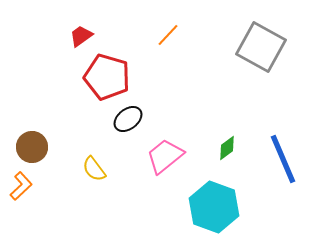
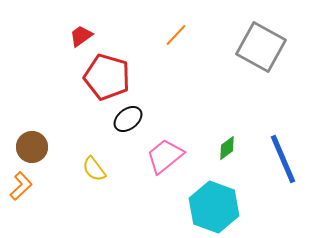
orange line: moved 8 px right
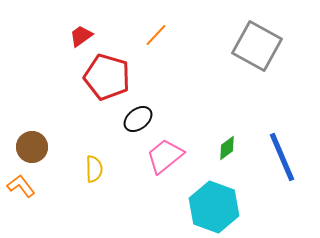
orange line: moved 20 px left
gray square: moved 4 px left, 1 px up
black ellipse: moved 10 px right
blue line: moved 1 px left, 2 px up
yellow semicircle: rotated 144 degrees counterclockwise
orange L-shape: rotated 84 degrees counterclockwise
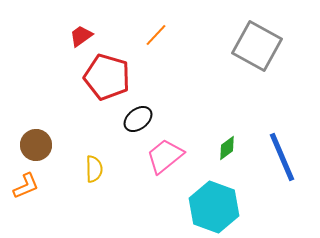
brown circle: moved 4 px right, 2 px up
orange L-shape: moved 5 px right; rotated 104 degrees clockwise
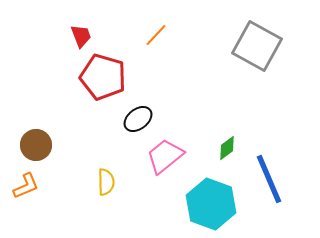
red trapezoid: rotated 105 degrees clockwise
red pentagon: moved 4 px left
blue line: moved 13 px left, 22 px down
yellow semicircle: moved 12 px right, 13 px down
cyan hexagon: moved 3 px left, 3 px up
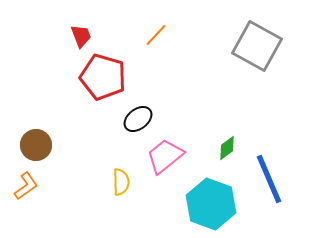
yellow semicircle: moved 15 px right
orange L-shape: rotated 12 degrees counterclockwise
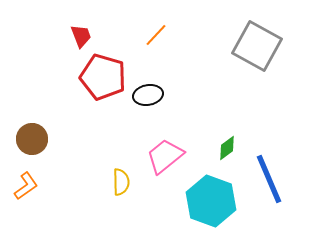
black ellipse: moved 10 px right, 24 px up; rotated 28 degrees clockwise
brown circle: moved 4 px left, 6 px up
cyan hexagon: moved 3 px up
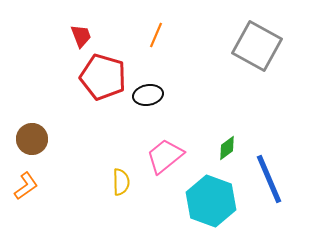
orange line: rotated 20 degrees counterclockwise
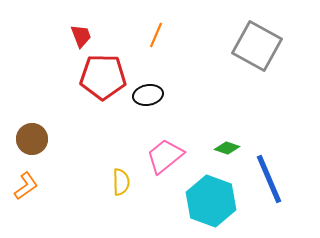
red pentagon: rotated 15 degrees counterclockwise
green diamond: rotated 55 degrees clockwise
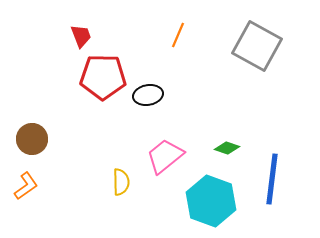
orange line: moved 22 px right
blue line: moved 3 px right; rotated 30 degrees clockwise
